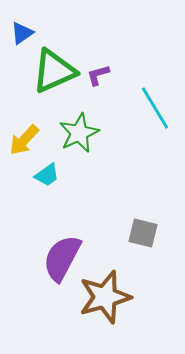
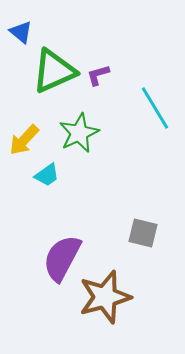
blue triangle: moved 1 px left, 1 px up; rotated 45 degrees counterclockwise
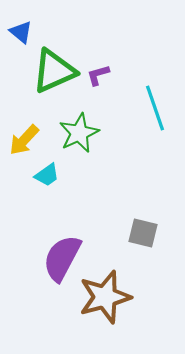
cyan line: rotated 12 degrees clockwise
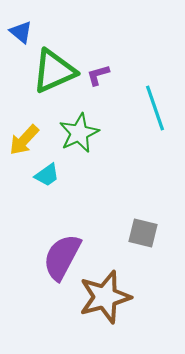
purple semicircle: moved 1 px up
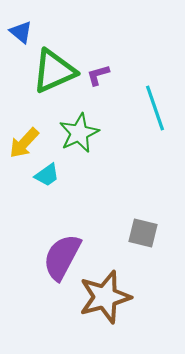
yellow arrow: moved 3 px down
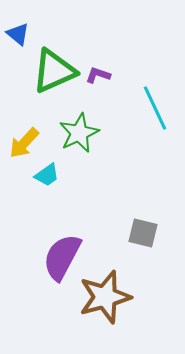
blue triangle: moved 3 px left, 2 px down
purple L-shape: rotated 35 degrees clockwise
cyan line: rotated 6 degrees counterclockwise
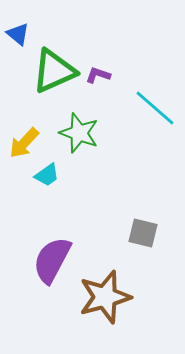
cyan line: rotated 24 degrees counterclockwise
green star: rotated 27 degrees counterclockwise
purple semicircle: moved 10 px left, 3 px down
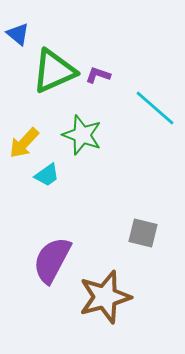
green star: moved 3 px right, 2 px down
